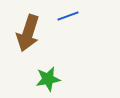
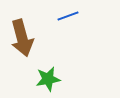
brown arrow: moved 6 px left, 5 px down; rotated 33 degrees counterclockwise
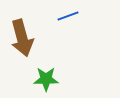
green star: moved 2 px left; rotated 10 degrees clockwise
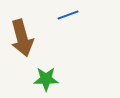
blue line: moved 1 px up
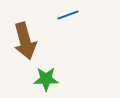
brown arrow: moved 3 px right, 3 px down
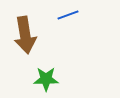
brown arrow: moved 6 px up; rotated 6 degrees clockwise
